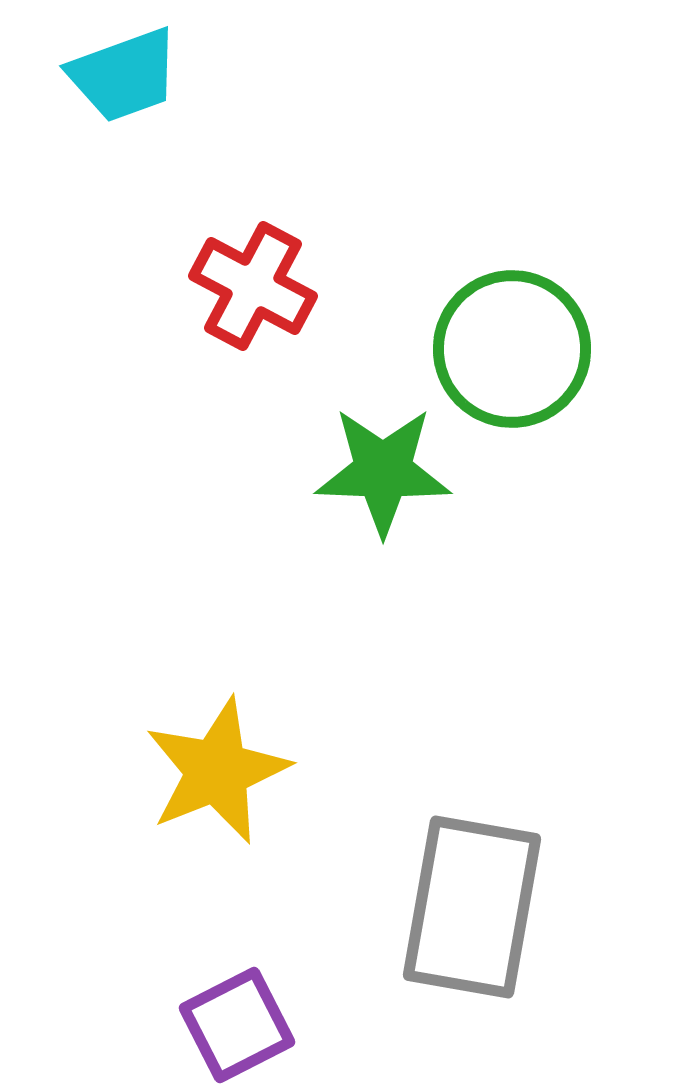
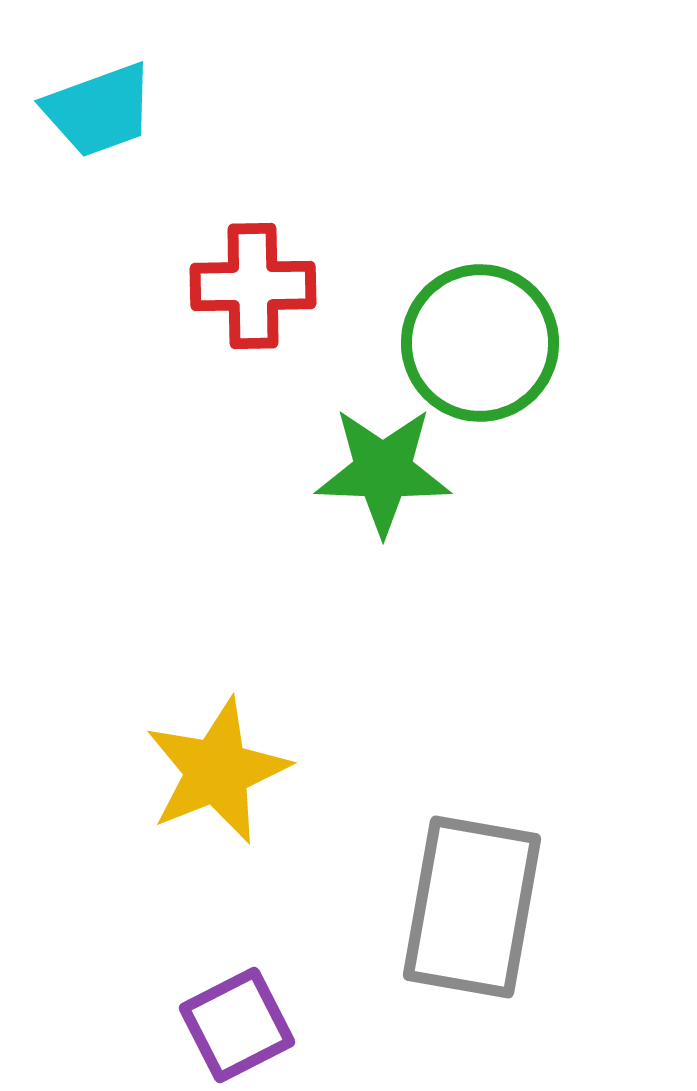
cyan trapezoid: moved 25 px left, 35 px down
red cross: rotated 29 degrees counterclockwise
green circle: moved 32 px left, 6 px up
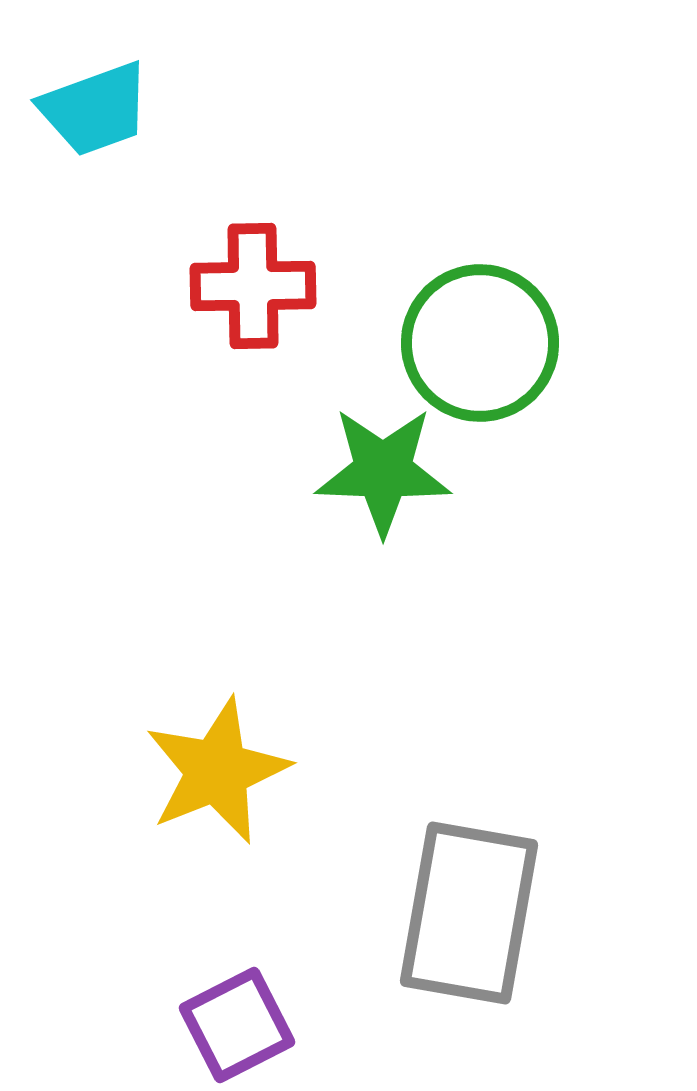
cyan trapezoid: moved 4 px left, 1 px up
gray rectangle: moved 3 px left, 6 px down
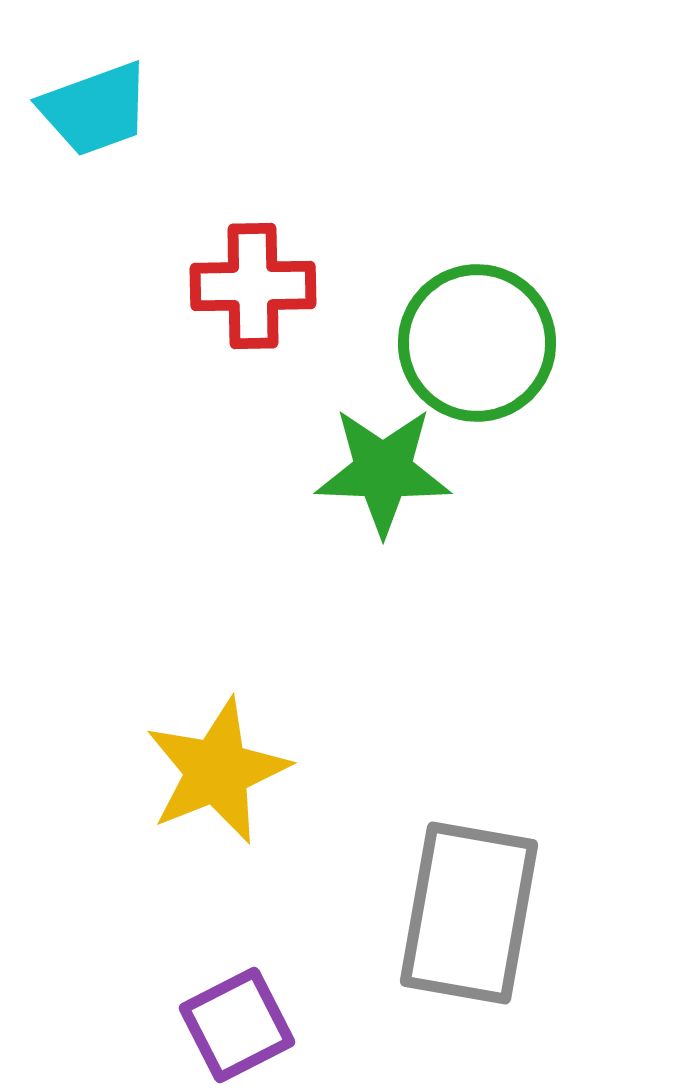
green circle: moved 3 px left
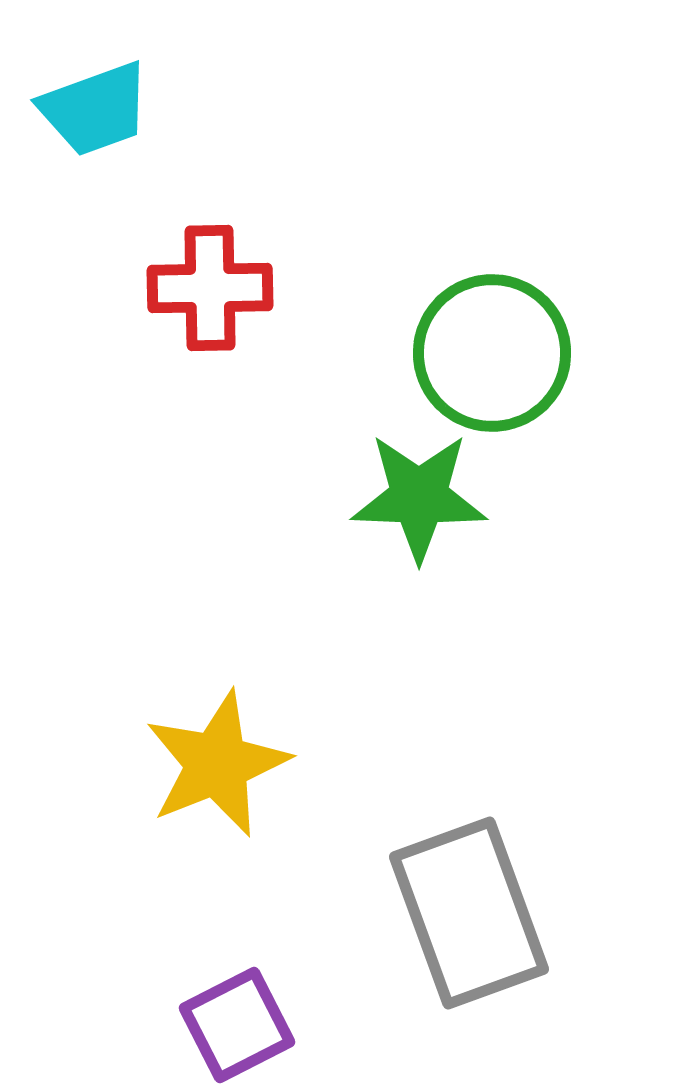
red cross: moved 43 px left, 2 px down
green circle: moved 15 px right, 10 px down
green star: moved 36 px right, 26 px down
yellow star: moved 7 px up
gray rectangle: rotated 30 degrees counterclockwise
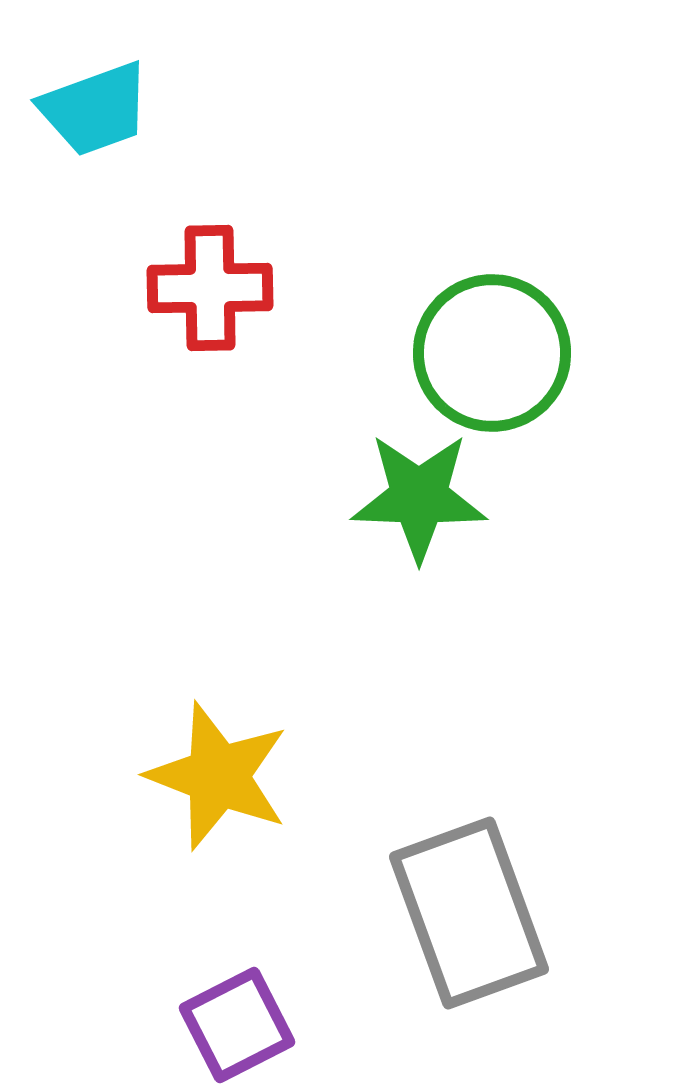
yellow star: moved 1 px right, 12 px down; rotated 29 degrees counterclockwise
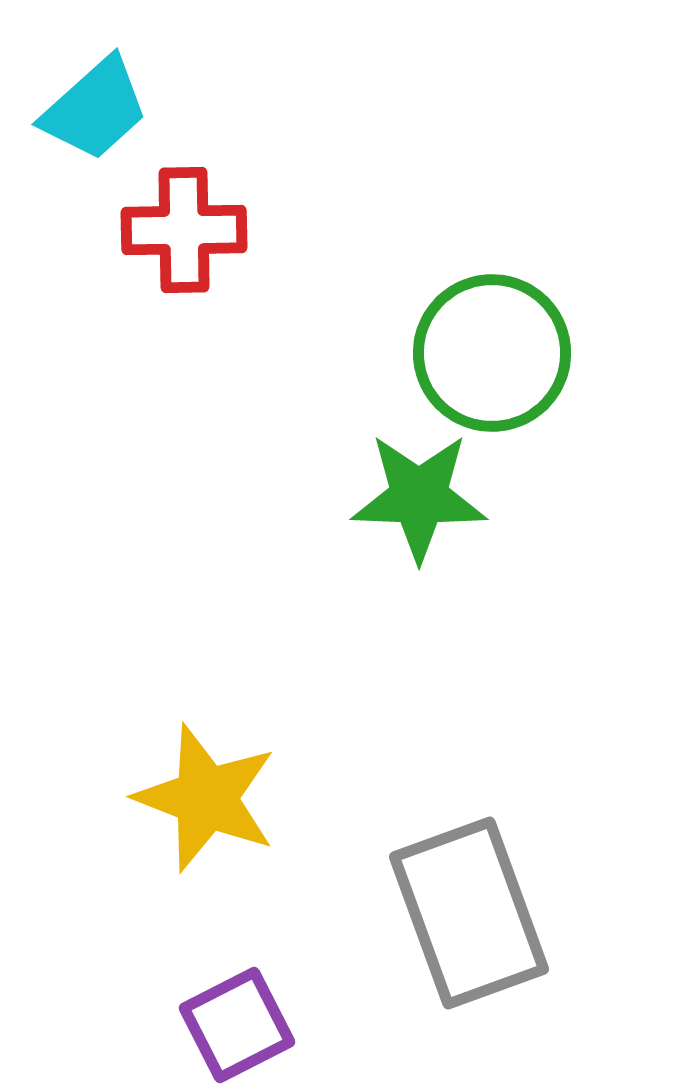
cyan trapezoid: rotated 22 degrees counterclockwise
red cross: moved 26 px left, 58 px up
yellow star: moved 12 px left, 22 px down
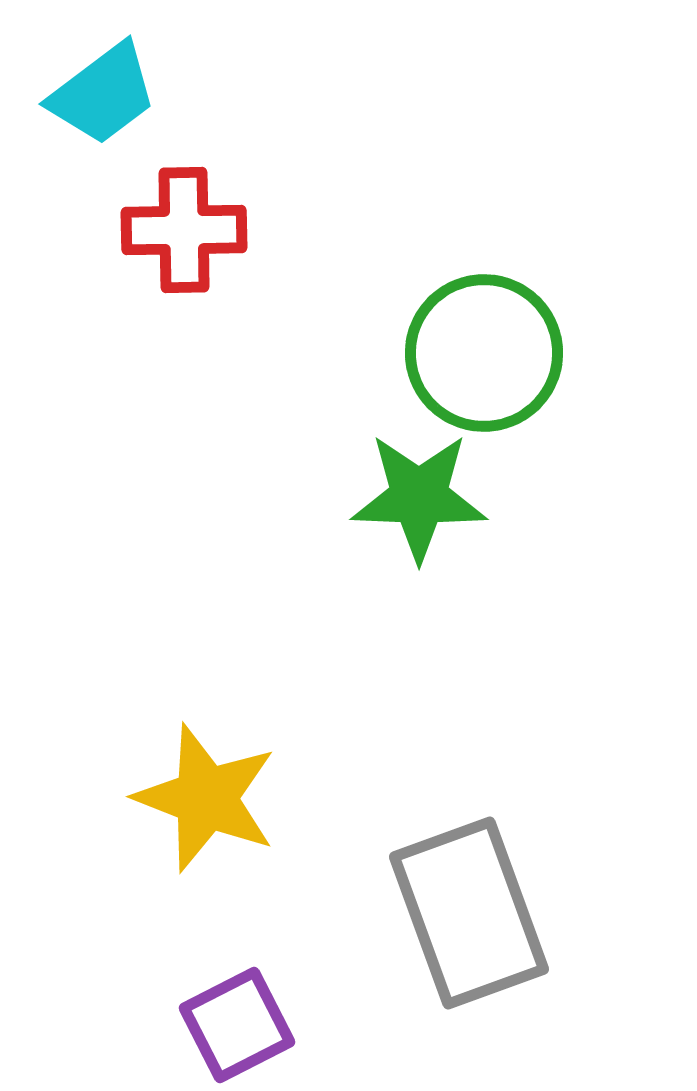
cyan trapezoid: moved 8 px right, 15 px up; rotated 5 degrees clockwise
green circle: moved 8 px left
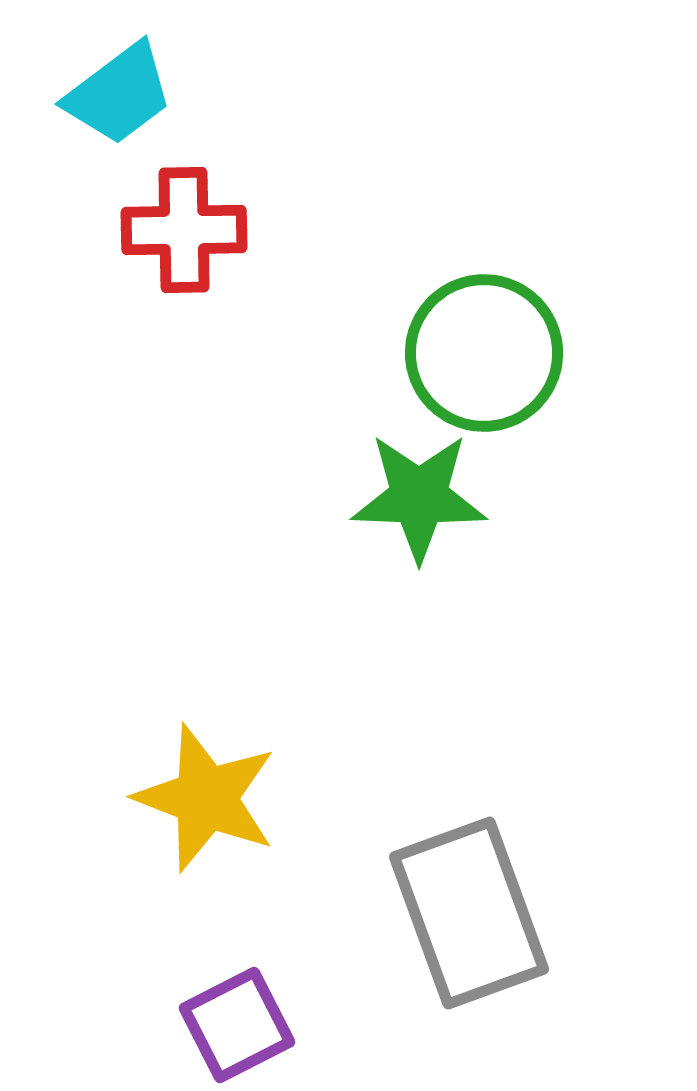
cyan trapezoid: moved 16 px right
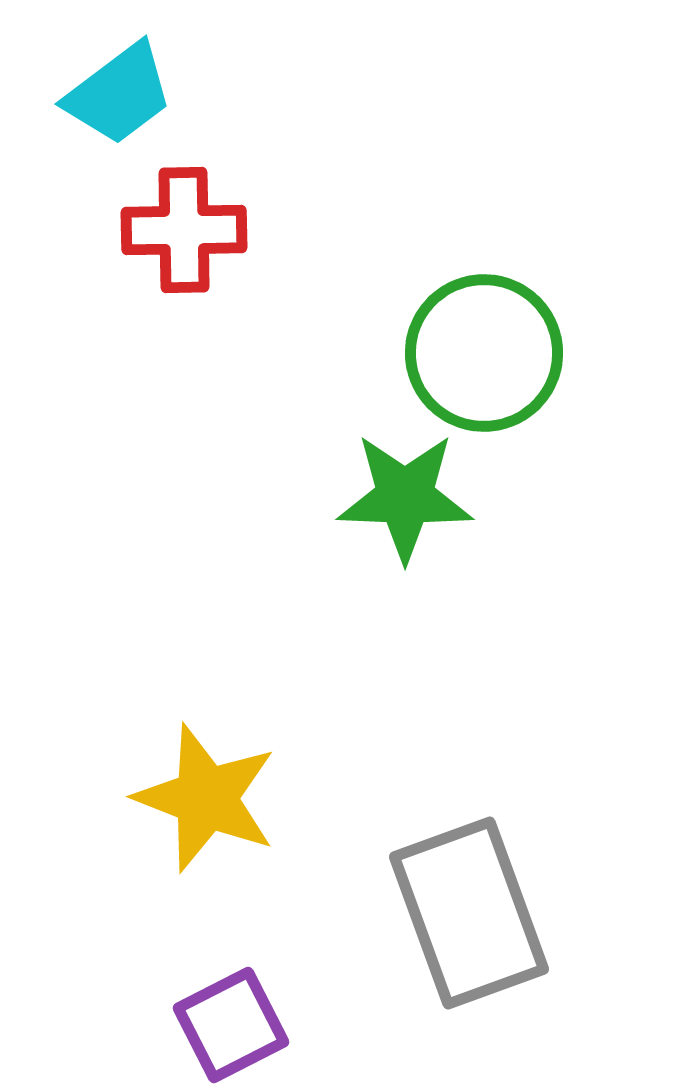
green star: moved 14 px left
purple square: moved 6 px left
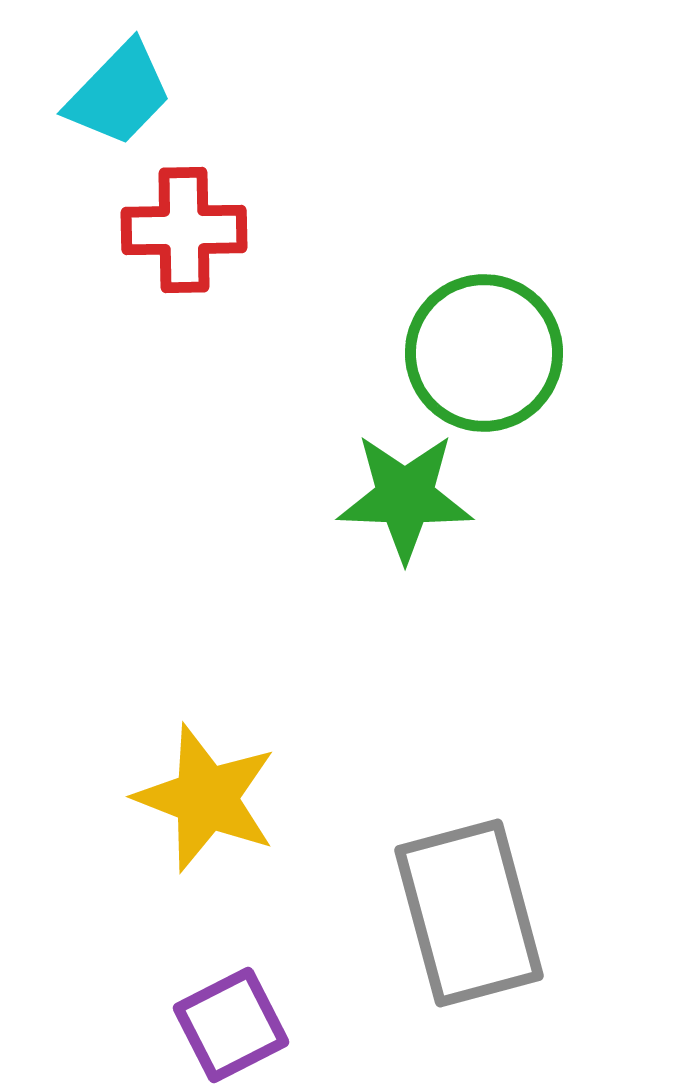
cyan trapezoid: rotated 9 degrees counterclockwise
gray rectangle: rotated 5 degrees clockwise
